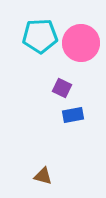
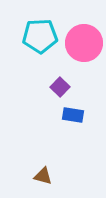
pink circle: moved 3 px right
purple square: moved 2 px left, 1 px up; rotated 18 degrees clockwise
blue rectangle: rotated 20 degrees clockwise
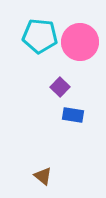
cyan pentagon: rotated 8 degrees clockwise
pink circle: moved 4 px left, 1 px up
brown triangle: rotated 24 degrees clockwise
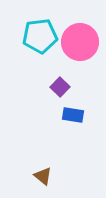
cyan pentagon: rotated 12 degrees counterclockwise
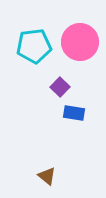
cyan pentagon: moved 6 px left, 10 px down
blue rectangle: moved 1 px right, 2 px up
brown triangle: moved 4 px right
